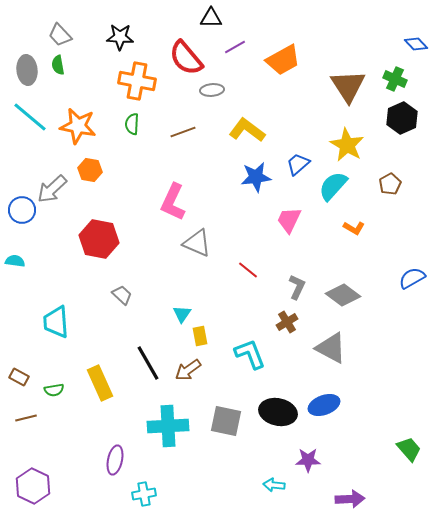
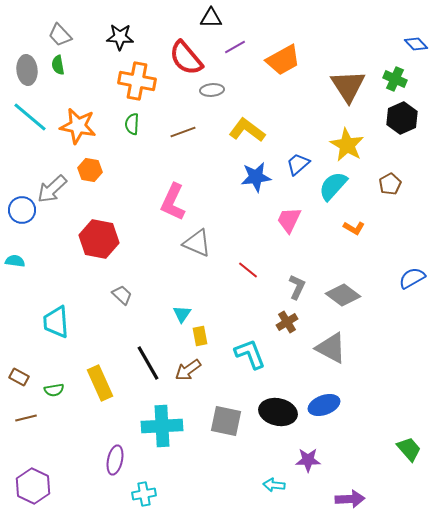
cyan cross at (168, 426): moved 6 px left
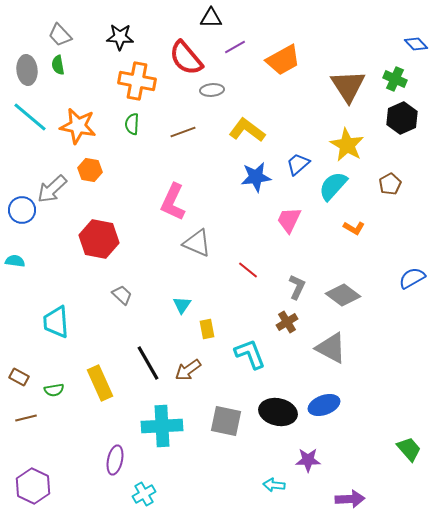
cyan triangle at (182, 314): moved 9 px up
yellow rectangle at (200, 336): moved 7 px right, 7 px up
cyan cross at (144, 494): rotated 20 degrees counterclockwise
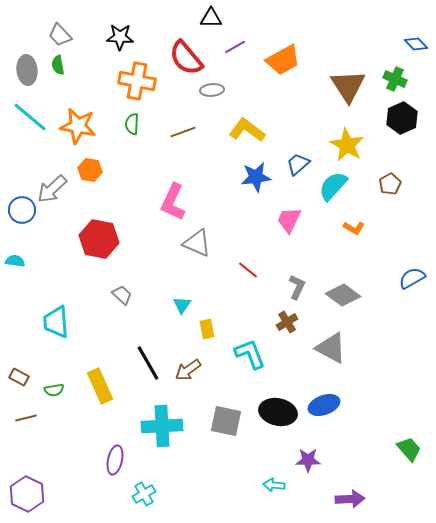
yellow rectangle at (100, 383): moved 3 px down
purple hexagon at (33, 486): moved 6 px left, 8 px down
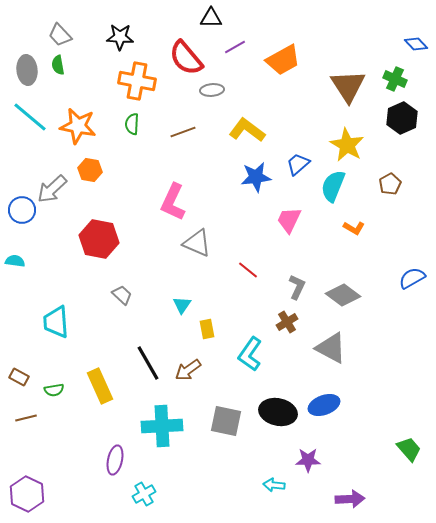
cyan semicircle at (333, 186): rotated 20 degrees counterclockwise
cyan L-shape at (250, 354): rotated 124 degrees counterclockwise
